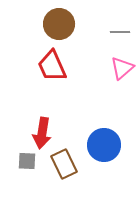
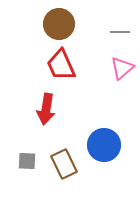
red trapezoid: moved 9 px right, 1 px up
red arrow: moved 4 px right, 24 px up
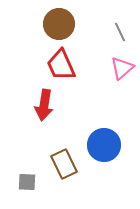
gray line: rotated 66 degrees clockwise
red arrow: moved 2 px left, 4 px up
gray square: moved 21 px down
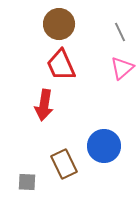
blue circle: moved 1 px down
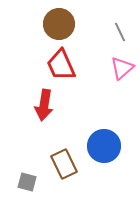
gray square: rotated 12 degrees clockwise
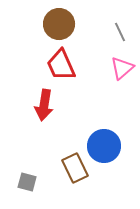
brown rectangle: moved 11 px right, 4 px down
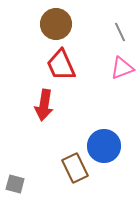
brown circle: moved 3 px left
pink triangle: rotated 20 degrees clockwise
gray square: moved 12 px left, 2 px down
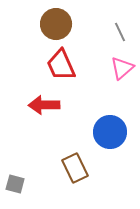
pink triangle: rotated 20 degrees counterclockwise
red arrow: rotated 80 degrees clockwise
blue circle: moved 6 px right, 14 px up
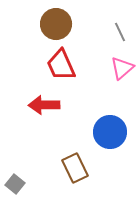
gray square: rotated 24 degrees clockwise
